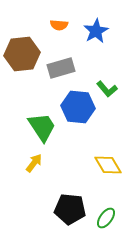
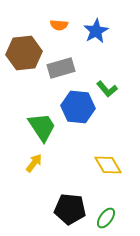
brown hexagon: moved 2 px right, 1 px up
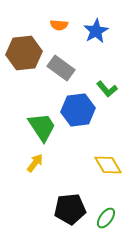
gray rectangle: rotated 52 degrees clockwise
blue hexagon: moved 3 px down; rotated 12 degrees counterclockwise
yellow arrow: moved 1 px right
black pentagon: rotated 12 degrees counterclockwise
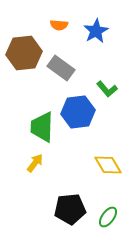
blue hexagon: moved 2 px down
green trapezoid: rotated 144 degrees counterclockwise
green ellipse: moved 2 px right, 1 px up
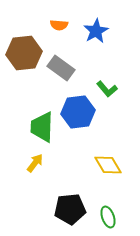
green ellipse: rotated 55 degrees counterclockwise
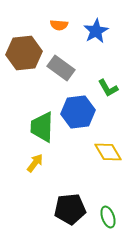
green L-shape: moved 1 px right, 1 px up; rotated 10 degrees clockwise
yellow diamond: moved 13 px up
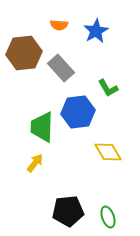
gray rectangle: rotated 12 degrees clockwise
black pentagon: moved 2 px left, 2 px down
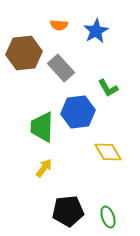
yellow arrow: moved 9 px right, 5 px down
